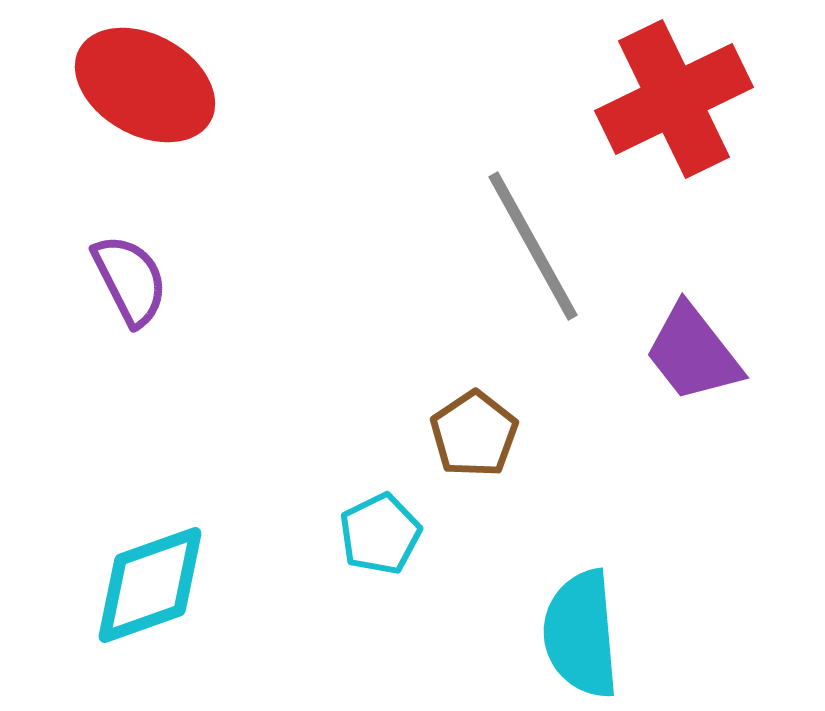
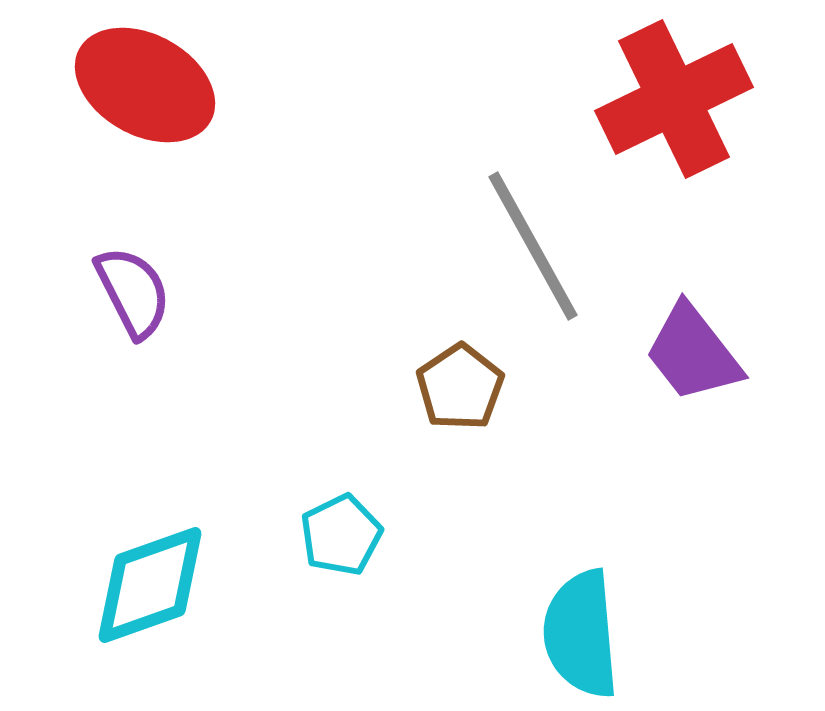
purple semicircle: moved 3 px right, 12 px down
brown pentagon: moved 14 px left, 47 px up
cyan pentagon: moved 39 px left, 1 px down
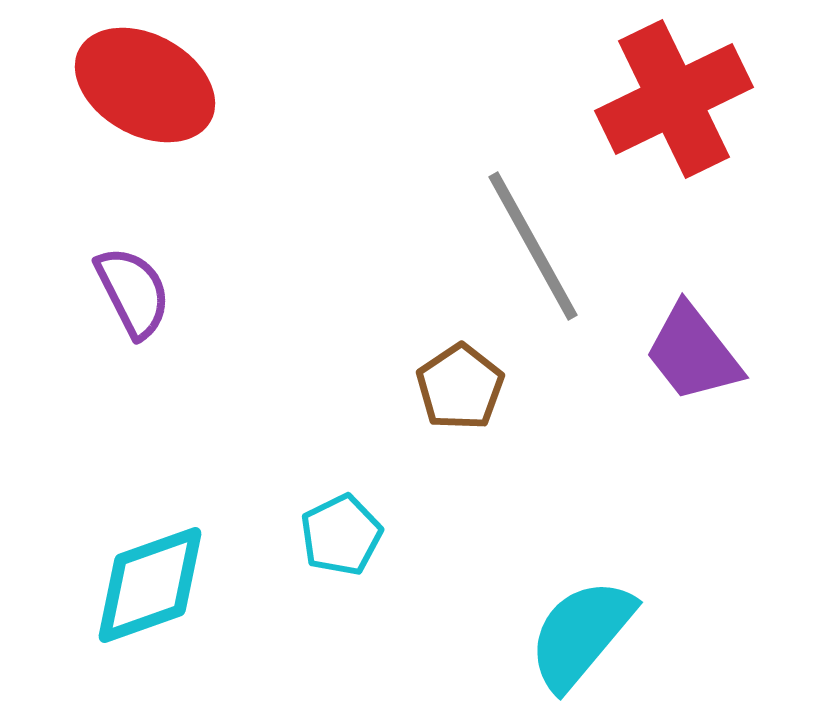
cyan semicircle: rotated 45 degrees clockwise
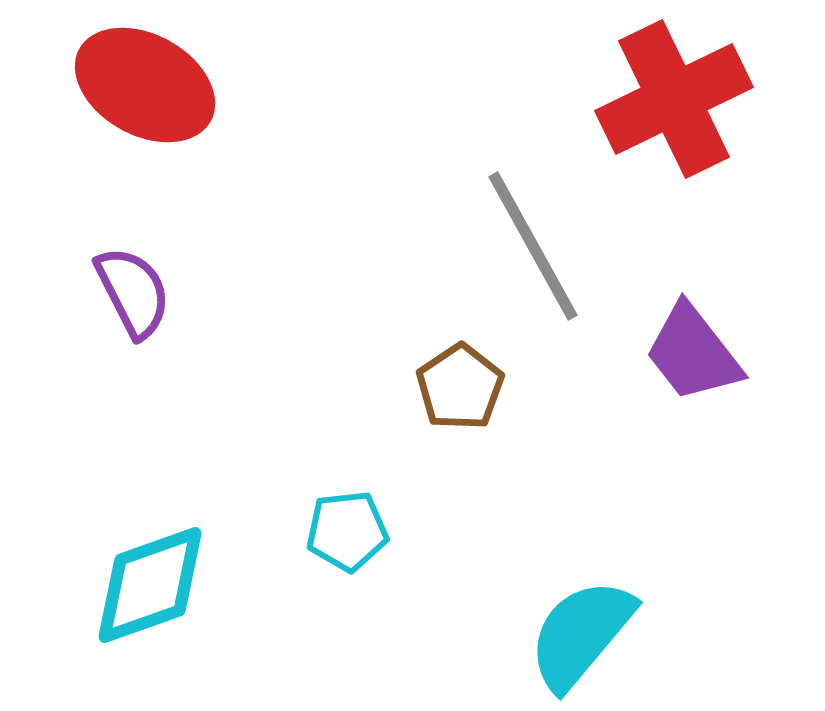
cyan pentagon: moved 6 px right, 4 px up; rotated 20 degrees clockwise
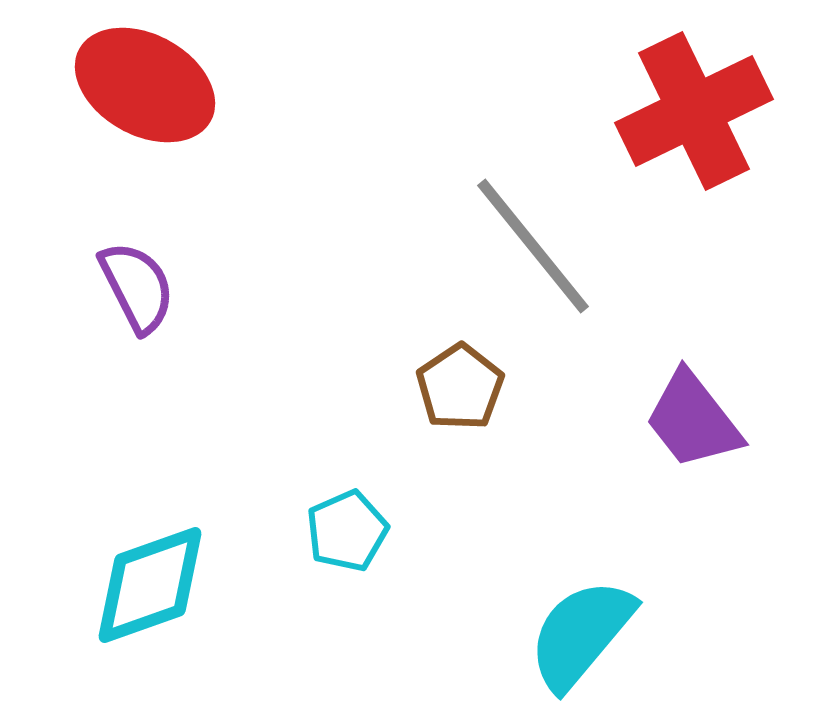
red cross: moved 20 px right, 12 px down
gray line: rotated 10 degrees counterclockwise
purple semicircle: moved 4 px right, 5 px up
purple trapezoid: moved 67 px down
cyan pentagon: rotated 18 degrees counterclockwise
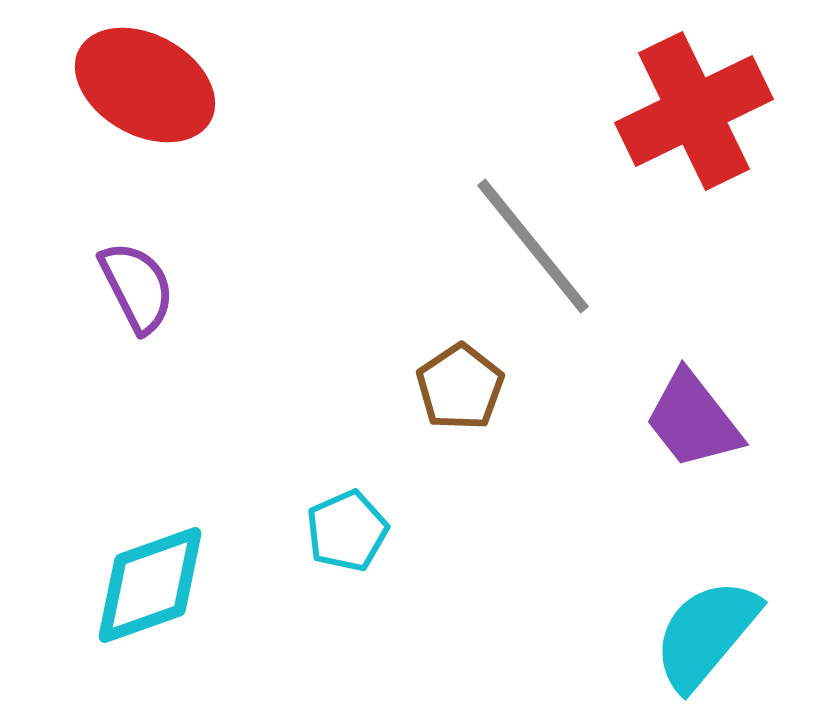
cyan semicircle: moved 125 px right
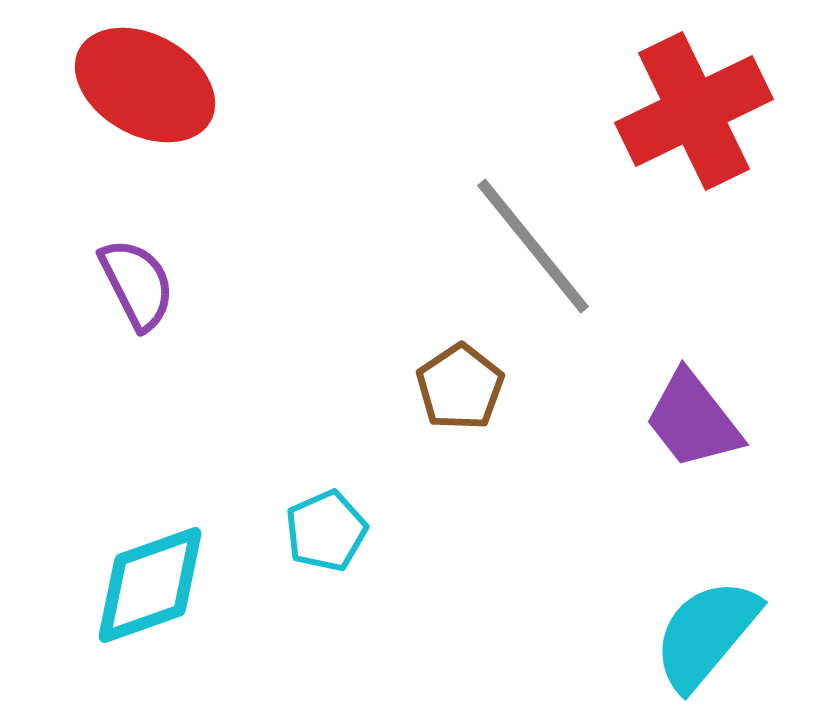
purple semicircle: moved 3 px up
cyan pentagon: moved 21 px left
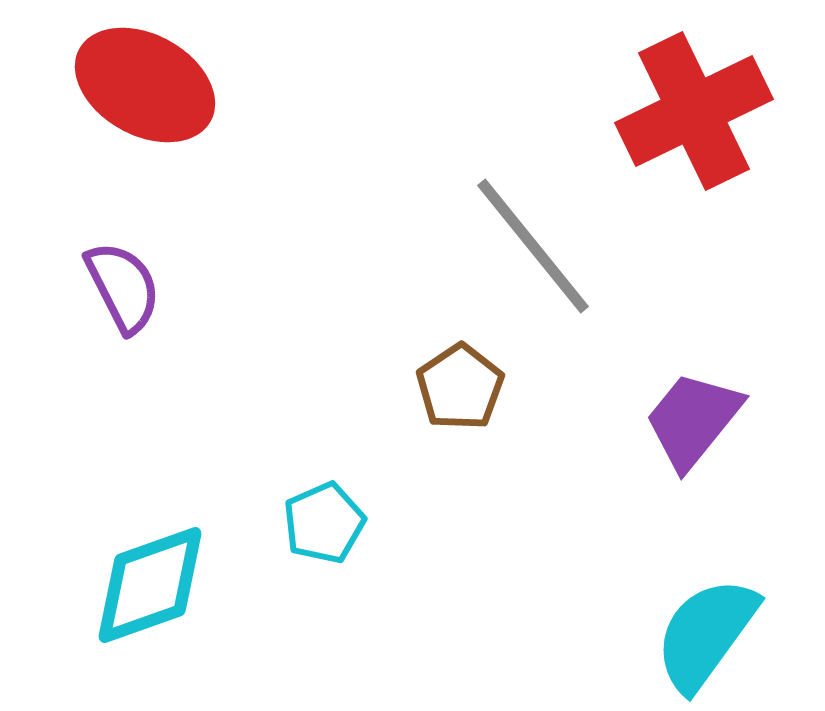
purple semicircle: moved 14 px left, 3 px down
purple trapezoid: rotated 77 degrees clockwise
cyan pentagon: moved 2 px left, 8 px up
cyan semicircle: rotated 4 degrees counterclockwise
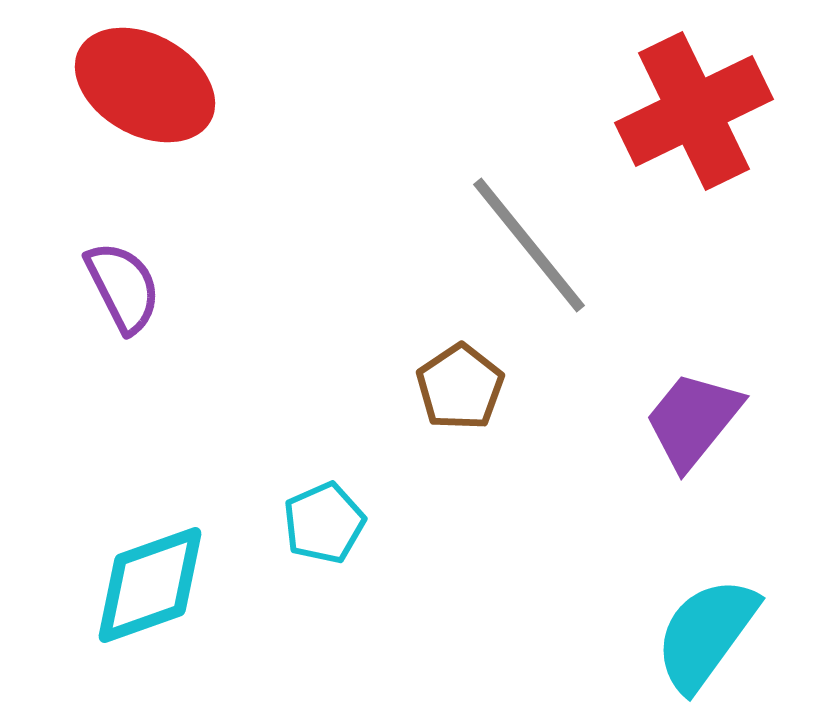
gray line: moved 4 px left, 1 px up
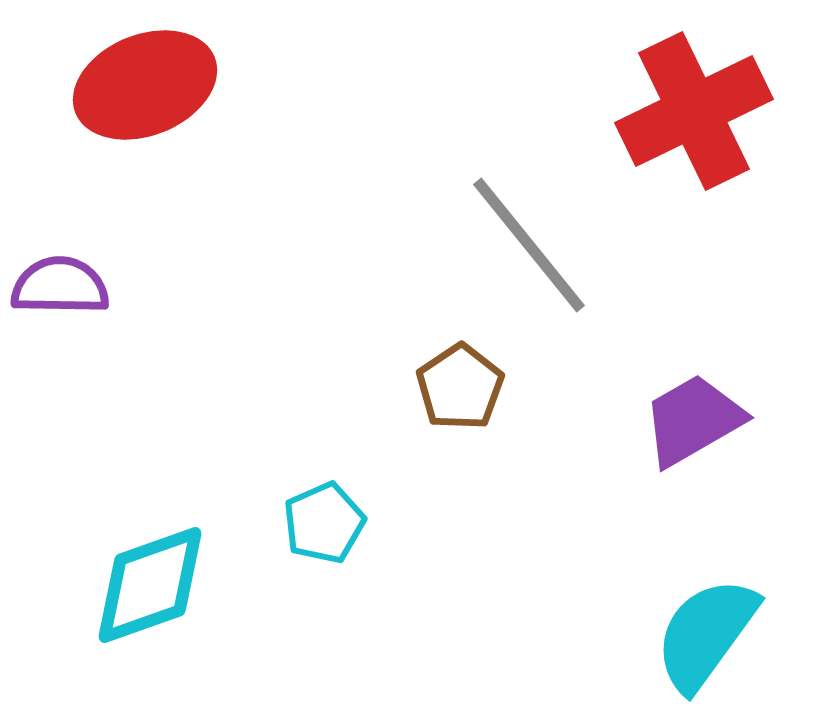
red ellipse: rotated 51 degrees counterclockwise
purple semicircle: moved 63 px left, 1 px up; rotated 62 degrees counterclockwise
purple trapezoid: rotated 21 degrees clockwise
